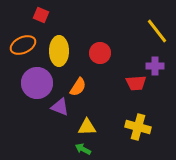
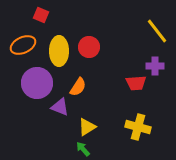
red circle: moved 11 px left, 6 px up
yellow triangle: rotated 30 degrees counterclockwise
green arrow: rotated 21 degrees clockwise
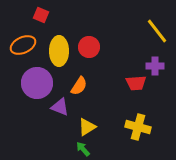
orange semicircle: moved 1 px right, 1 px up
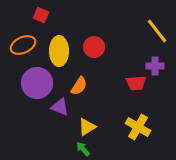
red circle: moved 5 px right
yellow cross: rotated 15 degrees clockwise
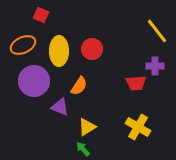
red circle: moved 2 px left, 2 px down
purple circle: moved 3 px left, 2 px up
